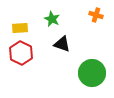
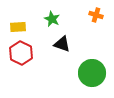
yellow rectangle: moved 2 px left, 1 px up
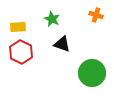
red hexagon: moved 1 px up
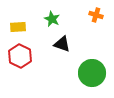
red hexagon: moved 1 px left, 4 px down
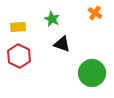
orange cross: moved 1 px left, 2 px up; rotated 16 degrees clockwise
red hexagon: moved 1 px left
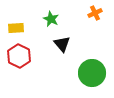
orange cross: rotated 32 degrees clockwise
green star: moved 1 px left
yellow rectangle: moved 2 px left, 1 px down
black triangle: rotated 30 degrees clockwise
